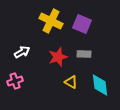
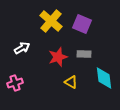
yellow cross: rotated 15 degrees clockwise
white arrow: moved 4 px up
pink cross: moved 2 px down
cyan diamond: moved 4 px right, 7 px up
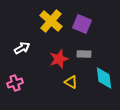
red star: moved 1 px right, 2 px down
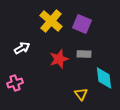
yellow triangle: moved 10 px right, 12 px down; rotated 24 degrees clockwise
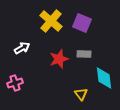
purple square: moved 1 px up
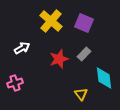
purple square: moved 2 px right
gray rectangle: rotated 48 degrees counterclockwise
